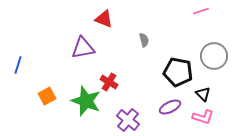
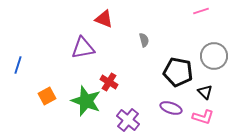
black triangle: moved 2 px right, 2 px up
purple ellipse: moved 1 px right, 1 px down; rotated 45 degrees clockwise
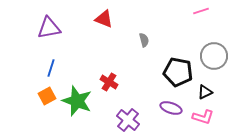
purple triangle: moved 34 px left, 20 px up
blue line: moved 33 px right, 3 px down
black triangle: rotated 49 degrees clockwise
green star: moved 9 px left
